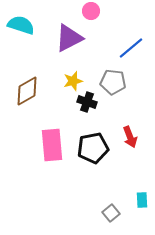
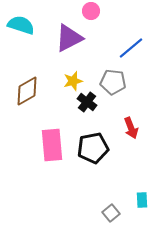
black cross: rotated 18 degrees clockwise
red arrow: moved 1 px right, 9 px up
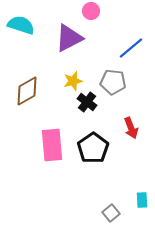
black pentagon: rotated 24 degrees counterclockwise
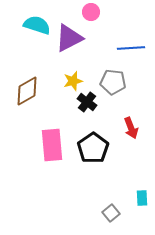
pink circle: moved 1 px down
cyan semicircle: moved 16 px right
blue line: rotated 36 degrees clockwise
cyan rectangle: moved 2 px up
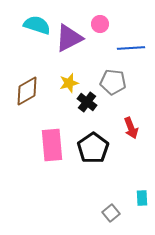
pink circle: moved 9 px right, 12 px down
yellow star: moved 4 px left, 2 px down
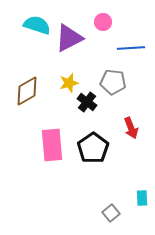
pink circle: moved 3 px right, 2 px up
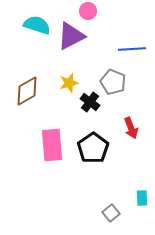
pink circle: moved 15 px left, 11 px up
purple triangle: moved 2 px right, 2 px up
blue line: moved 1 px right, 1 px down
gray pentagon: rotated 15 degrees clockwise
black cross: moved 3 px right
